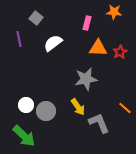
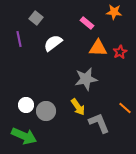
pink rectangle: rotated 64 degrees counterclockwise
green arrow: rotated 20 degrees counterclockwise
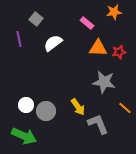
orange star: rotated 14 degrees counterclockwise
gray square: moved 1 px down
red star: moved 1 px left; rotated 16 degrees clockwise
gray star: moved 18 px right, 3 px down; rotated 20 degrees clockwise
gray L-shape: moved 1 px left, 1 px down
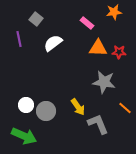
red star: rotated 16 degrees clockwise
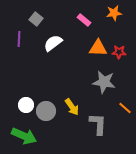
orange star: moved 1 px down
pink rectangle: moved 3 px left, 3 px up
purple line: rotated 14 degrees clockwise
yellow arrow: moved 6 px left
gray L-shape: rotated 25 degrees clockwise
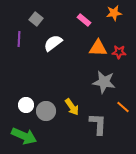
orange line: moved 2 px left, 1 px up
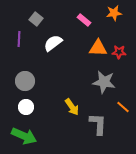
white circle: moved 2 px down
gray circle: moved 21 px left, 30 px up
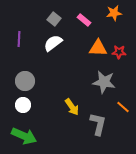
gray square: moved 18 px right
white circle: moved 3 px left, 2 px up
gray L-shape: rotated 10 degrees clockwise
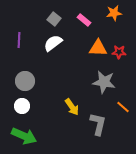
purple line: moved 1 px down
white circle: moved 1 px left, 1 px down
